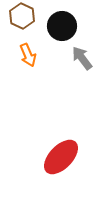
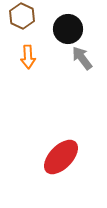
black circle: moved 6 px right, 3 px down
orange arrow: moved 2 px down; rotated 20 degrees clockwise
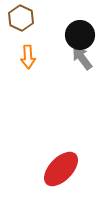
brown hexagon: moved 1 px left, 2 px down
black circle: moved 12 px right, 6 px down
red ellipse: moved 12 px down
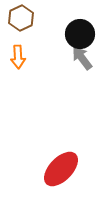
brown hexagon: rotated 10 degrees clockwise
black circle: moved 1 px up
orange arrow: moved 10 px left
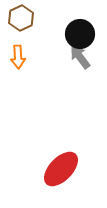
gray arrow: moved 2 px left, 1 px up
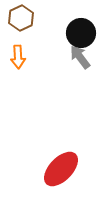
black circle: moved 1 px right, 1 px up
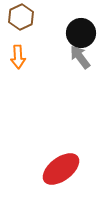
brown hexagon: moved 1 px up
red ellipse: rotated 9 degrees clockwise
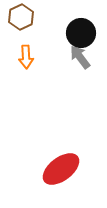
orange arrow: moved 8 px right
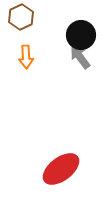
black circle: moved 2 px down
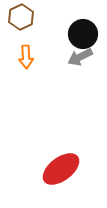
black circle: moved 2 px right, 1 px up
gray arrow: rotated 80 degrees counterclockwise
